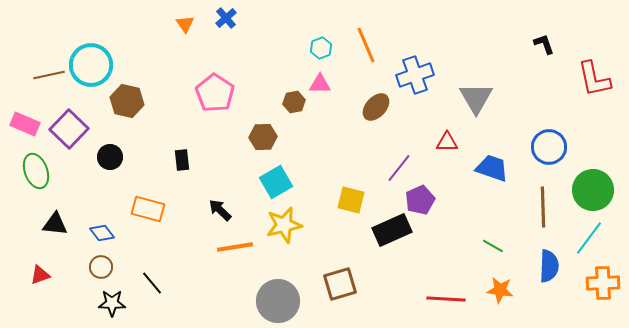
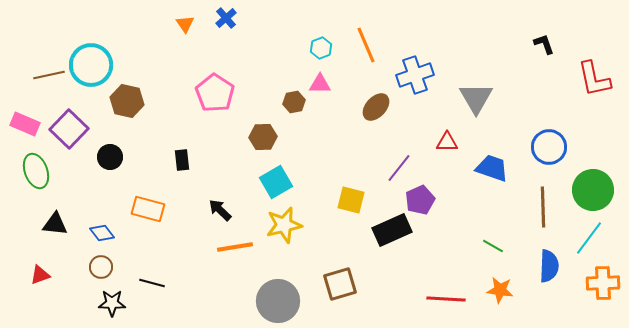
black line at (152, 283): rotated 35 degrees counterclockwise
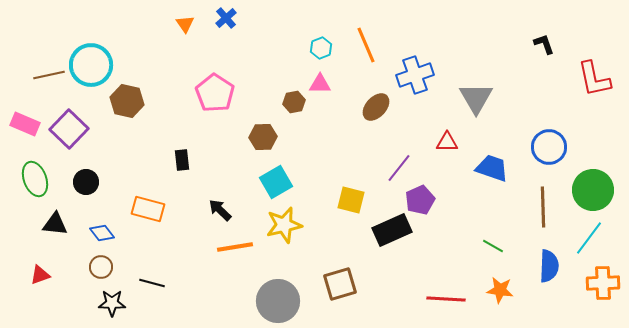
black circle at (110, 157): moved 24 px left, 25 px down
green ellipse at (36, 171): moved 1 px left, 8 px down
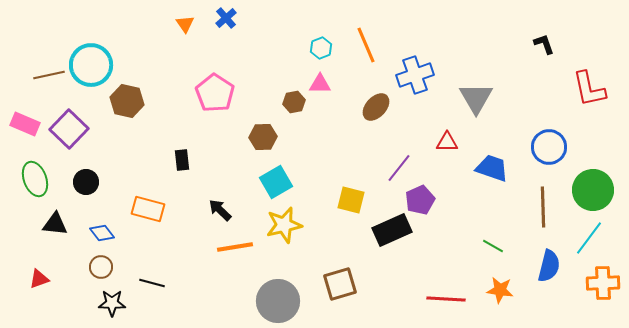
red L-shape at (594, 79): moved 5 px left, 10 px down
blue semicircle at (549, 266): rotated 12 degrees clockwise
red triangle at (40, 275): moved 1 px left, 4 px down
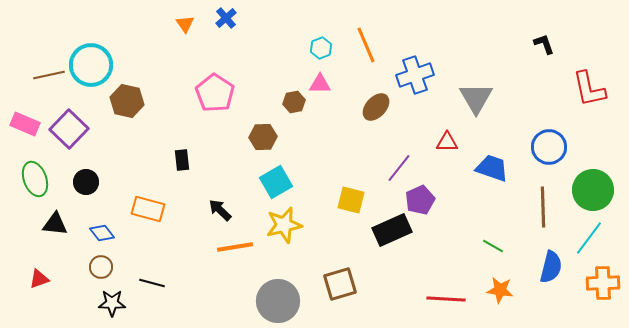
blue semicircle at (549, 266): moved 2 px right, 1 px down
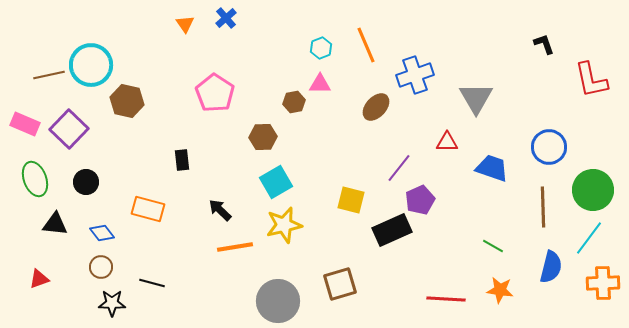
red L-shape at (589, 89): moved 2 px right, 9 px up
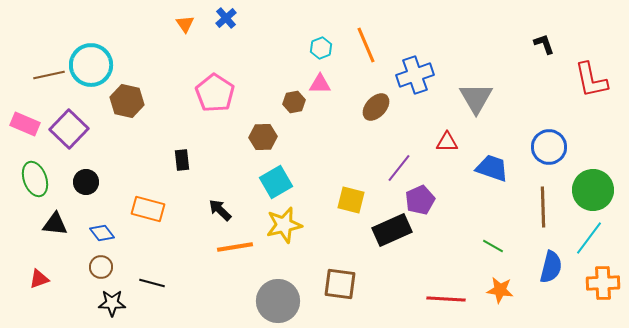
brown square at (340, 284): rotated 24 degrees clockwise
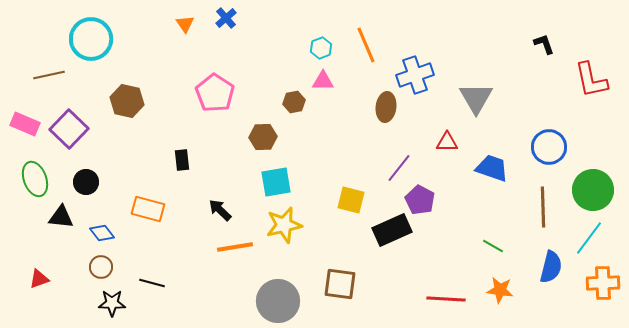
cyan circle at (91, 65): moved 26 px up
pink triangle at (320, 84): moved 3 px right, 3 px up
brown ellipse at (376, 107): moved 10 px right; rotated 36 degrees counterclockwise
cyan square at (276, 182): rotated 20 degrees clockwise
purple pentagon at (420, 200): rotated 20 degrees counterclockwise
black triangle at (55, 224): moved 6 px right, 7 px up
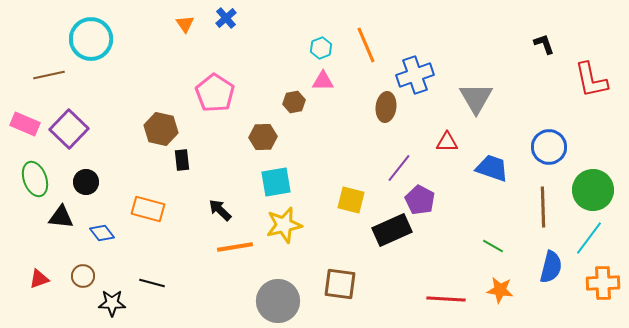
brown hexagon at (127, 101): moved 34 px right, 28 px down
brown circle at (101, 267): moved 18 px left, 9 px down
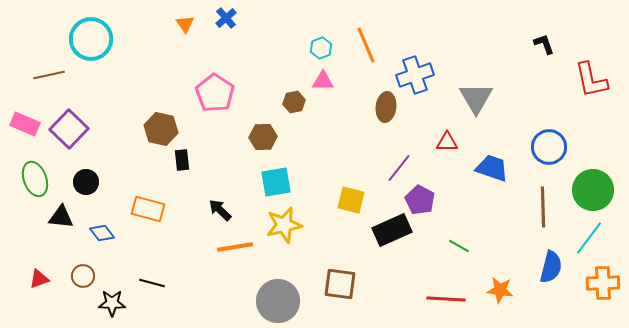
green line at (493, 246): moved 34 px left
